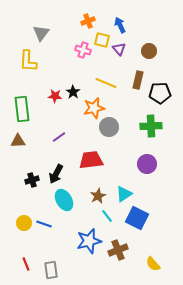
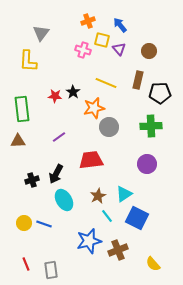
blue arrow: rotated 14 degrees counterclockwise
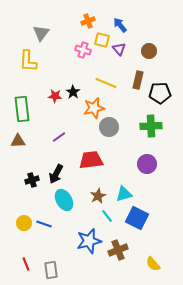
cyan triangle: rotated 18 degrees clockwise
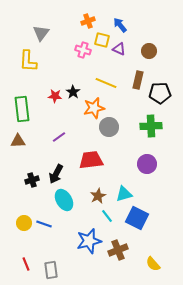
purple triangle: rotated 24 degrees counterclockwise
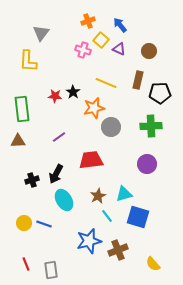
yellow square: moved 1 px left; rotated 28 degrees clockwise
gray circle: moved 2 px right
blue square: moved 1 px right, 1 px up; rotated 10 degrees counterclockwise
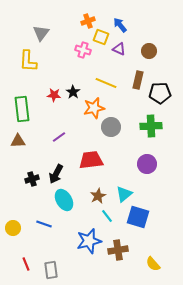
yellow square: moved 3 px up; rotated 21 degrees counterclockwise
red star: moved 1 px left, 1 px up
black cross: moved 1 px up
cyan triangle: rotated 24 degrees counterclockwise
yellow circle: moved 11 px left, 5 px down
brown cross: rotated 12 degrees clockwise
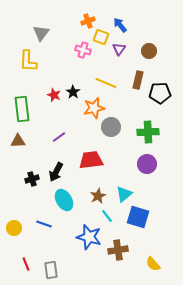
purple triangle: rotated 40 degrees clockwise
red star: rotated 16 degrees clockwise
green cross: moved 3 px left, 6 px down
black arrow: moved 2 px up
yellow circle: moved 1 px right
blue star: moved 4 px up; rotated 30 degrees clockwise
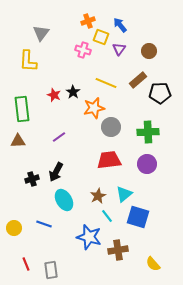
brown rectangle: rotated 36 degrees clockwise
red trapezoid: moved 18 px right
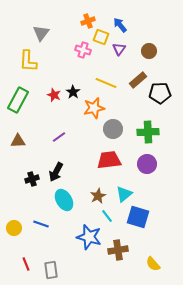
green rectangle: moved 4 px left, 9 px up; rotated 35 degrees clockwise
gray circle: moved 2 px right, 2 px down
blue line: moved 3 px left
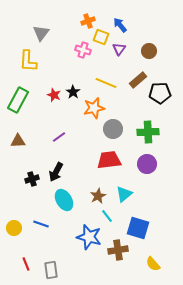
blue square: moved 11 px down
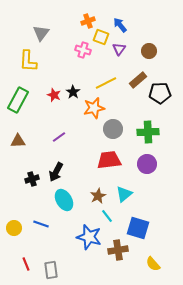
yellow line: rotated 50 degrees counterclockwise
